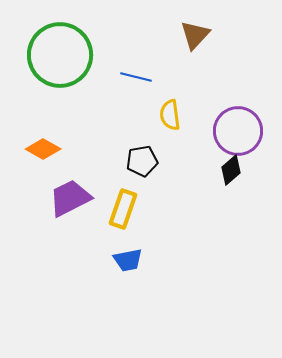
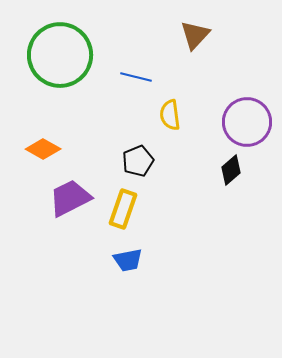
purple circle: moved 9 px right, 9 px up
black pentagon: moved 4 px left; rotated 12 degrees counterclockwise
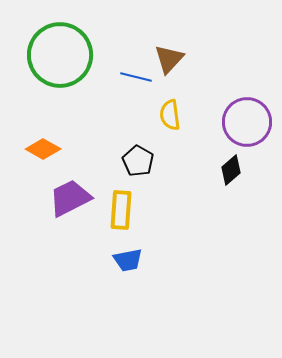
brown triangle: moved 26 px left, 24 px down
black pentagon: rotated 20 degrees counterclockwise
yellow rectangle: moved 2 px left, 1 px down; rotated 15 degrees counterclockwise
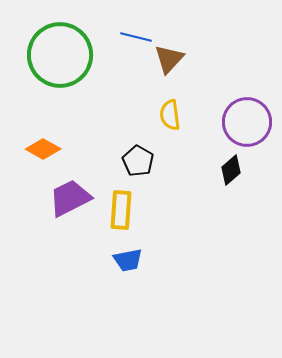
blue line: moved 40 px up
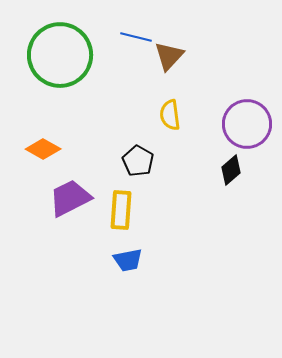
brown triangle: moved 3 px up
purple circle: moved 2 px down
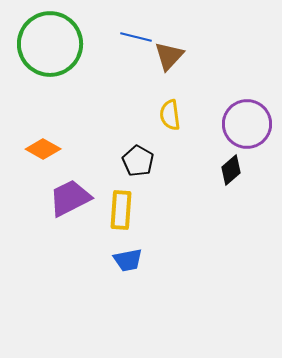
green circle: moved 10 px left, 11 px up
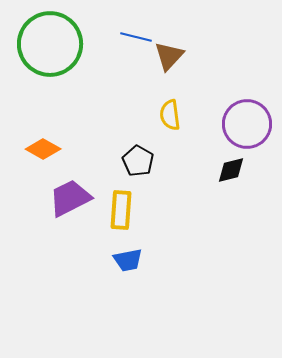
black diamond: rotated 28 degrees clockwise
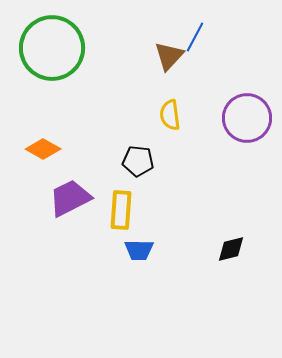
blue line: moved 59 px right; rotated 76 degrees counterclockwise
green circle: moved 2 px right, 4 px down
purple circle: moved 6 px up
black pentagon: rotated 24 degrees counterclockwise
black diamond: moved 79 px down
blue trapezoid: moved 11 px right, 10 px up; rotated 12 degrees clockwise
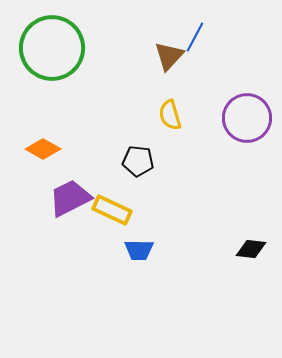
yellow semicircle: rotated 8 degrees counterclockwise
yellow rectangle: moved 9 px left; rotated 69 degrees counterclockwise
black diamond: moved 20 px right; rotated 20 degrees clockwise
